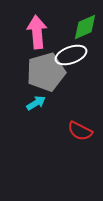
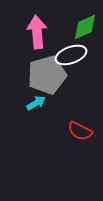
gray pentagon: moved 1 px right, 3 px down
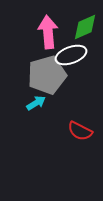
pink arrow: moved 11 px right
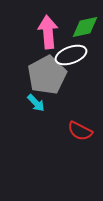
green diamond: rotated 12 degrees clockwise
gray pentagon: rotated 12 degrees counterclockwise
cyan arrow: rotated 78 degrees clockwise
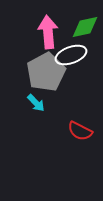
gray pentagon: moved 1 px left, 3 px up
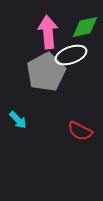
cyan arrow: moved 18 px left, 17 px down
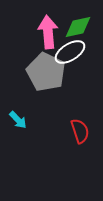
green diamond: moved 7 px left
white ellipse: moved 1 px left, 3 px up; rotated 12 degrees counterclockwise
gray pentagon: rotated 18 degrees counterclockwise
red semicircle: rotated 135 degrees counterclockwise
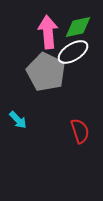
white ellipse: moved 3 px right
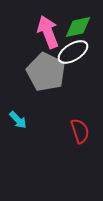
pink arrow: rotated 16 degrees counterclockwise
